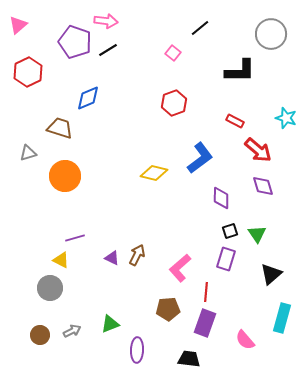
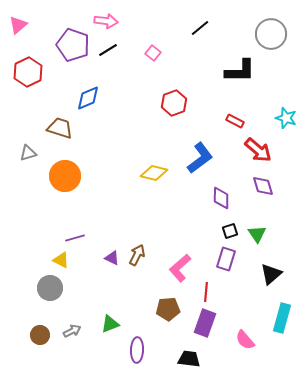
purple pentagon at (75, 42): moved 2 px left, 3 px down
pink square at (173, 53): moved 20 px left
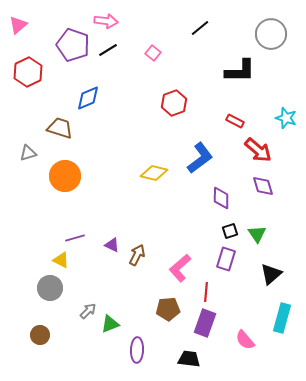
purple triangle at (112, 258): moved 13 px up
gray arrow at (72, 331): moved 16 px right, 20 px up; rotated 18 degrees counterclockwise
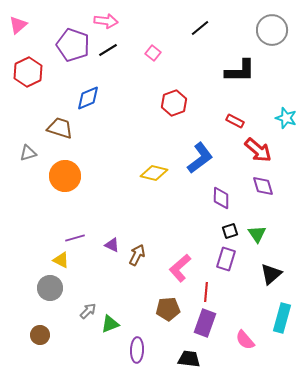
gray circle at (271, 34): moved 1 px right, 4 px up
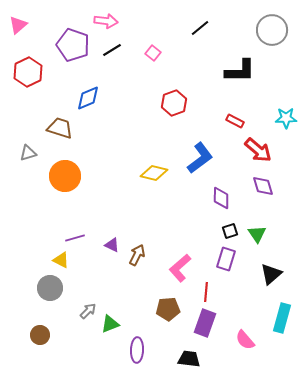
black line at (108, 50): moved 4 px right
cyan star at (286, 118): rotated 20 degrees counterclockwise
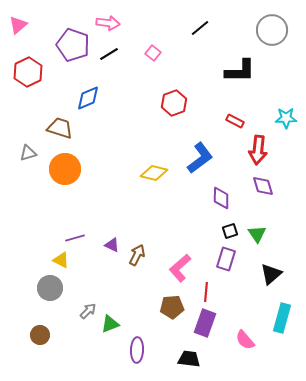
pink arrow at (106, 21): moved 2 px right, 2 px down
black line at (112, 50): moved 3 px left, 4 px down
red arrow at (258, 150): rotated 56 degrees clockwise
orange circle at (65, 176): moved 7 px up
brown pentagon at (168, 309): moved 4 px right, 2 px up
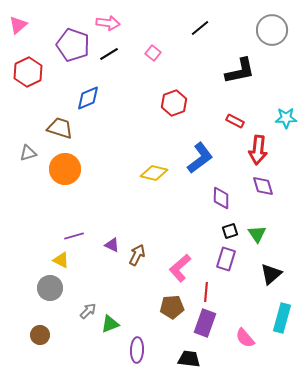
black L-shape at (240, 71): rotated 12 degrees counterclockwise
purple line at (75, 238): moved 1 px left, 2 px up
pink semicircle at (245, 340): moved 2 px up
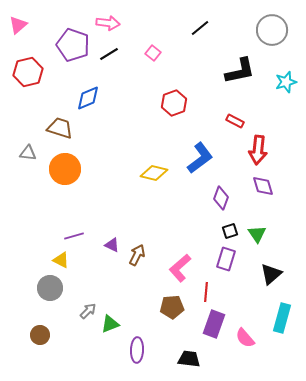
red hexagon at (28, 72): rotated 12 degrees clockwise
cyan star at (286, 118): moved 36 px up; rotated 15 degrees counterclockwise
gray triangle at (28, 153): rotated 24 degrees clockwise
purple diamond at (221, 198): rotated 20 degrees clockwise
purple rectangle at (205, 323): moved 9 px right, 1 px down
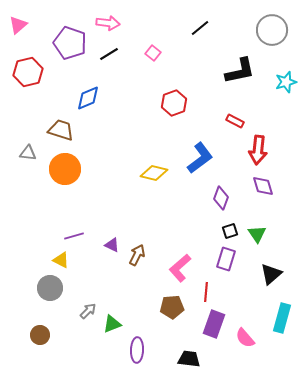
purple pentagon at (73, 45): moved 3 px left, 2 px up
brown trapezoid at (60, 128): moved 1 px right, 2 px down
green triangle at (110, 324): moved 2 px right
